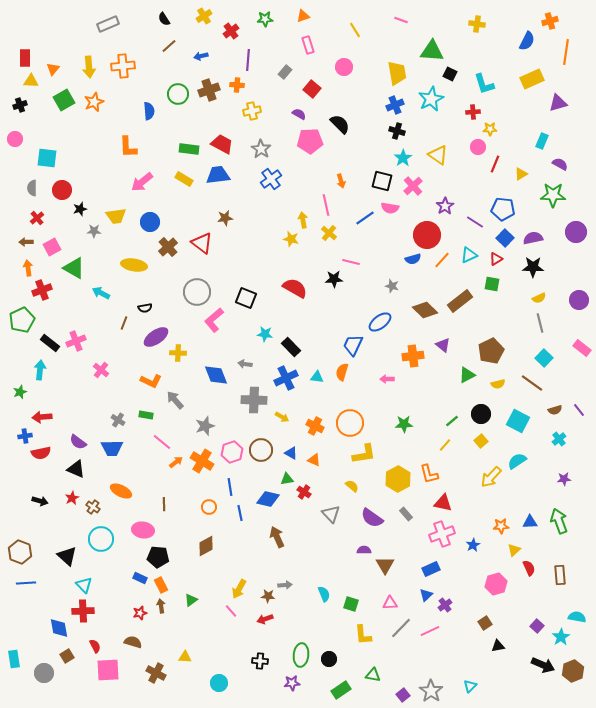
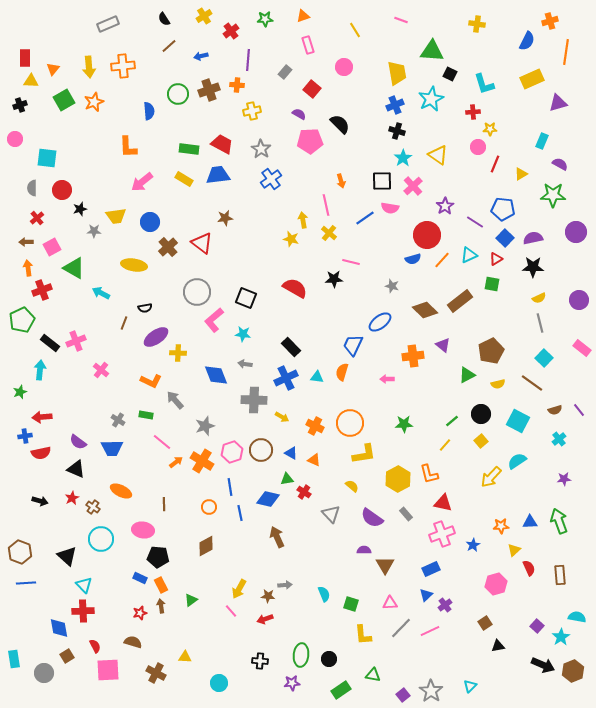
black square at (382, 181): rotated 15 degrees counterclockwise
cyan star at (265, 334): moved 22 px left
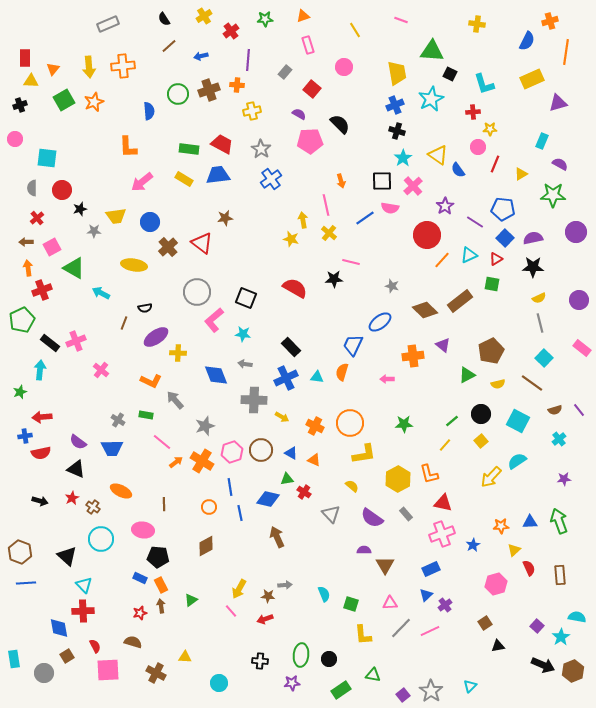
blue semicircle at (413, 259): moved 45 px right, 89 px up; rotated 70 degrees clockwise
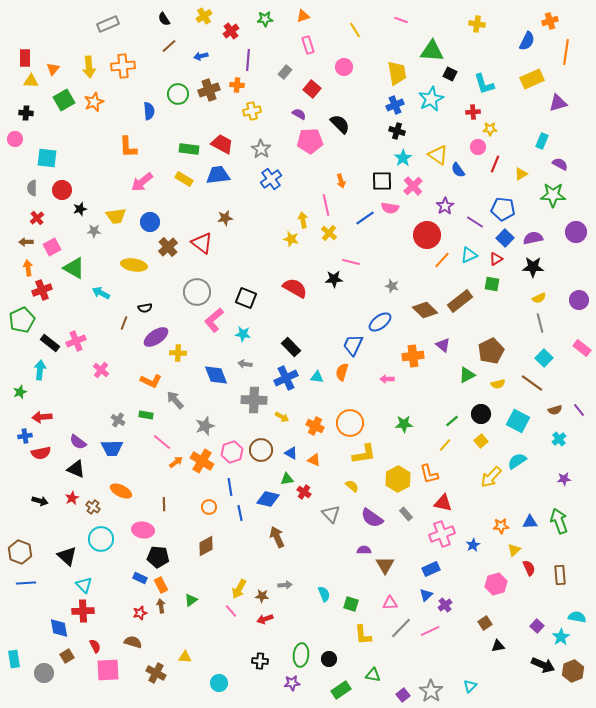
black cross at (20, 105): moved 6 px right, 8 px down; rotated 24 degrees clockwise
brown star at (268, 596): moved 6 px left
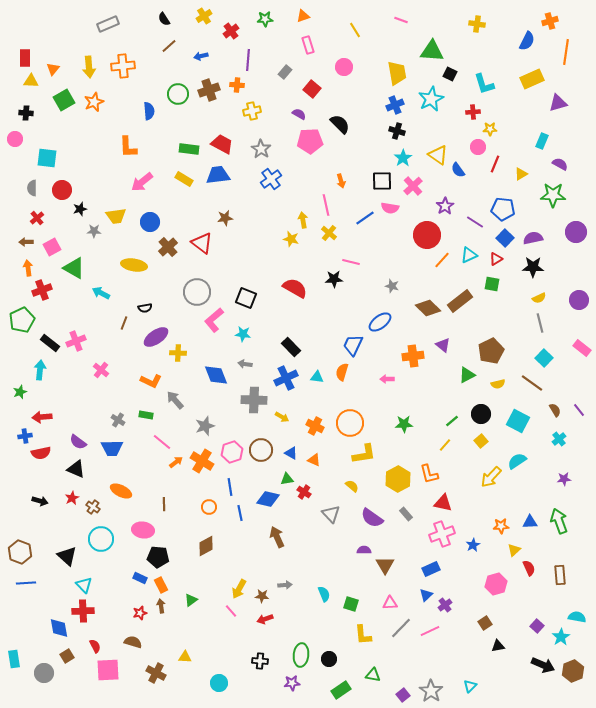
brown diamond at (425, 310): moved 3 px right, 2 px up
brown semicircle at (555, 410): rotated 104 degrees counterclockwise
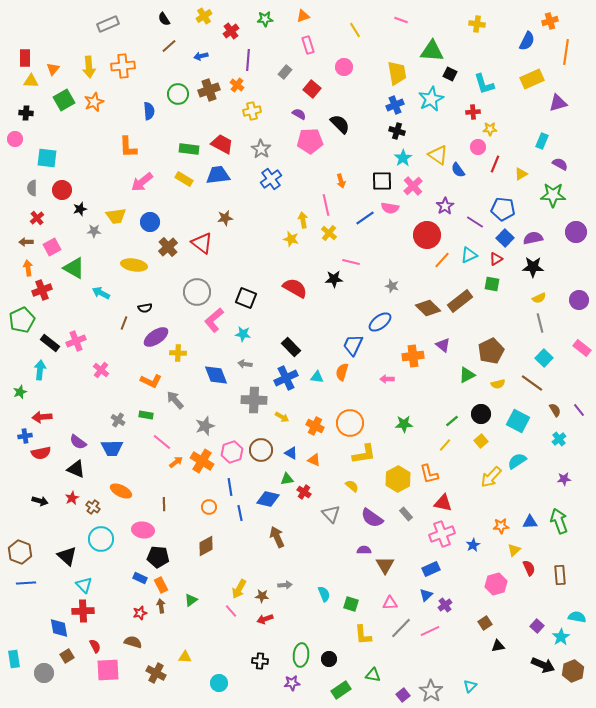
orange cross at (237, 85): rotated 32 degrees clockwise
